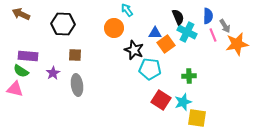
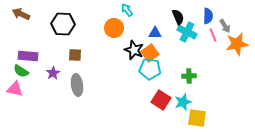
orange square: moved 16 px left, 9 px down
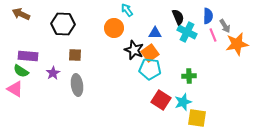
pink triangle: rotated 18 degrees clockwise
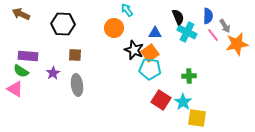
pink line: rotated 16 degrees counterclockwise
cyan star: rotated 18 degrees counterclockwise
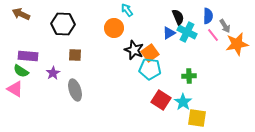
blue triangle: moved 14 px right; rotated 32 degrees counterclockwise
gray ellipse: moved 2 px left, 5 px down; rotated 10 degrees counterclockwise
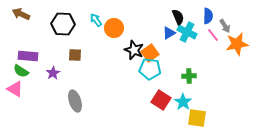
cyan arrow: moved 31 px left, 10 px down
gray ellipse: moved 11 px down
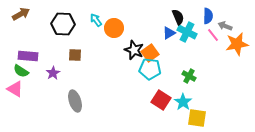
brown arrow: rotated 126 degrees clockwise
gray arrow: rotated 144 degrees clockwise
green cross: rotated 32 degrees clockwise
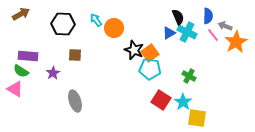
orange star: moved 1 px left, 2 px up; rotated 20 degrees counterclockwise
